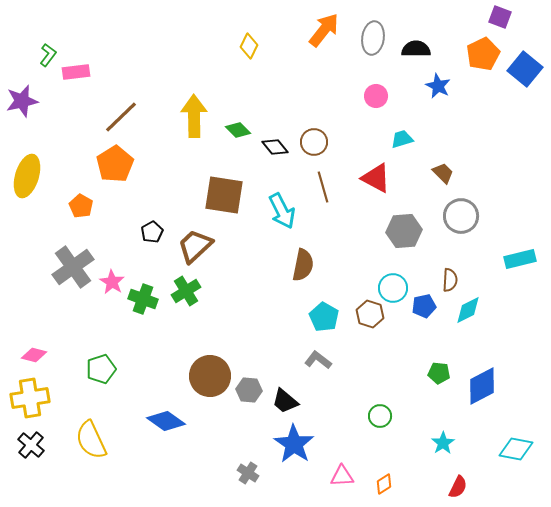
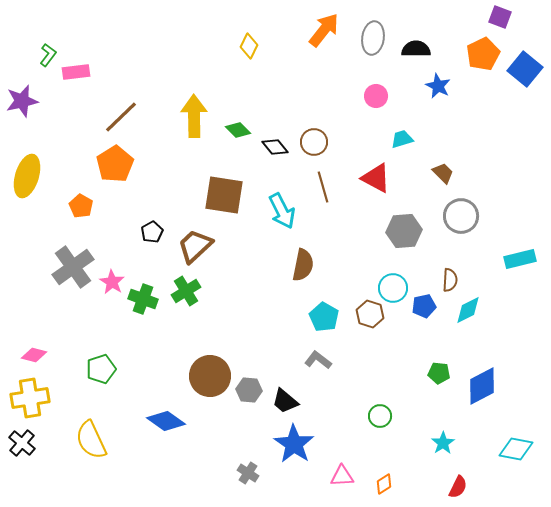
black cross at (31, 445): moved 9 px left, 2 px up
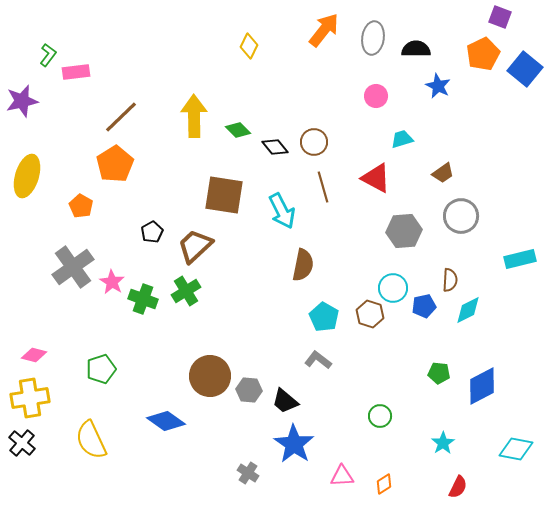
brown trapezoid at (443, 173): rotated 100 degrees clockwise
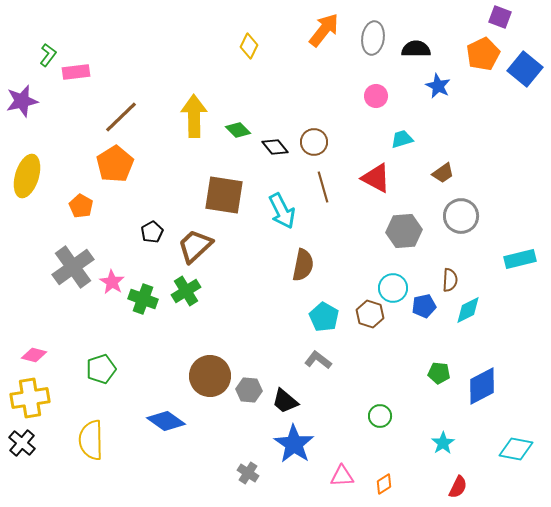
yellow semicircle at (91, 440): rotated 24 degrees clockwise
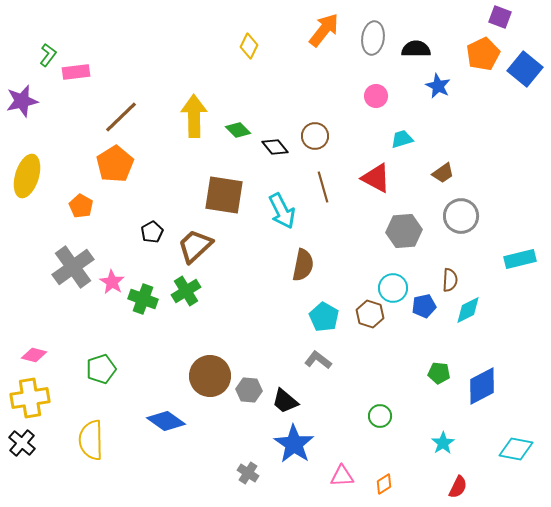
brown circle at (314, 142): moved 1 px right, 6 px up
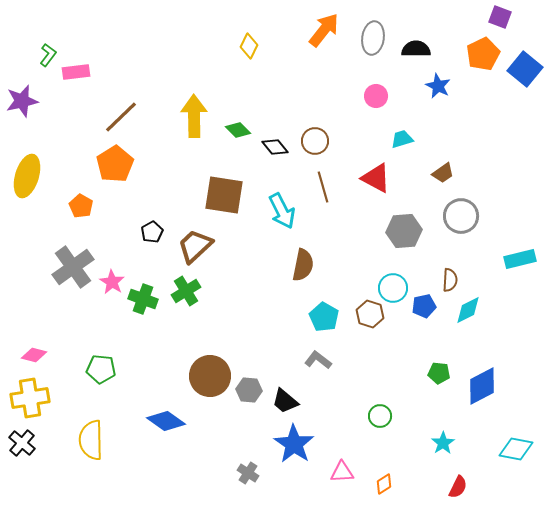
brown circle at (315, 136): moved 5 px down
green pentagon at (101, 369): rotated 24 degrees clockwise
pink triangle at (342, 476): moved 4 px up
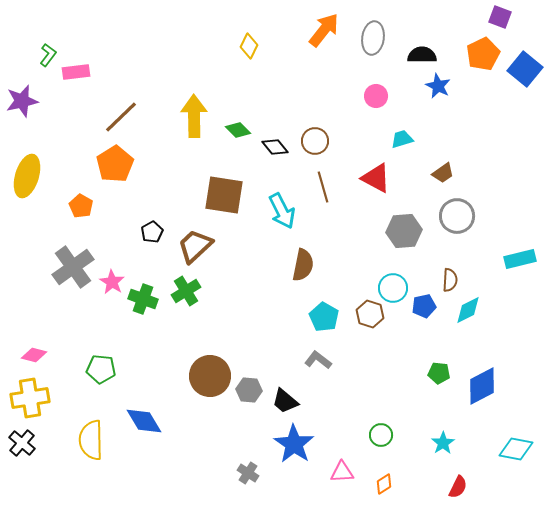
black semicircle at (416, 49): moved 6 px right, 6 px down
gray circle at (461, 216): moved 4 px left
green circle at (380, 416): moved 1 px right, 19 px down
blue diamond at (166, 421): moved 22 px left; rotated 24 degrees clockwise
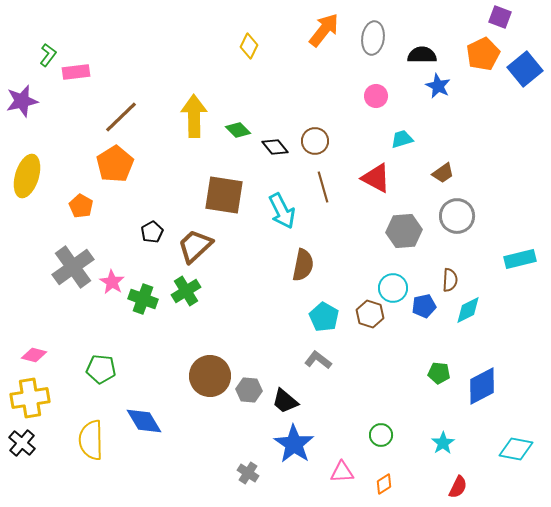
blue square at (525, 69): rotated 12 degrees clockwise
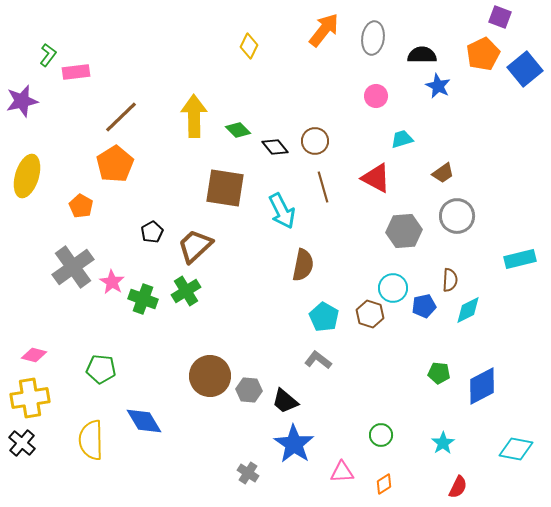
brown square at (224, 195): moved 1 px right, 7 px up
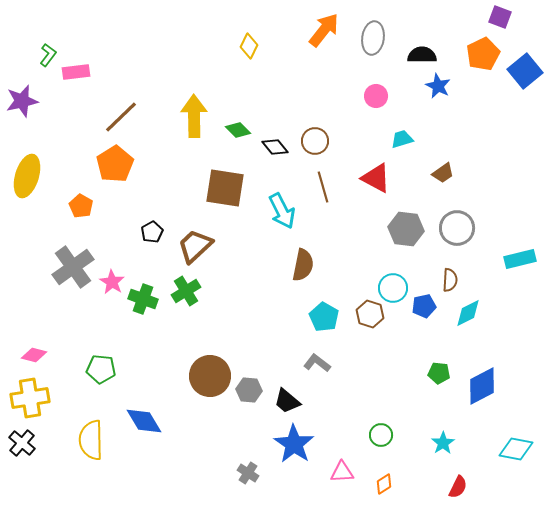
blue square at (525, 69): moved 2 px down
gray circle at (457, 216): moved 12 px down
gray hexagon at (404, 231): moved 2 px right, 2 px up; rotated 12 degrees clockwise
cyan diamond at (468, 310): moved 3 px down
gray L-shape at (318, 360): moved 1 px left, 3 px down
black trapezoid at (285, 401): moved 2 px right
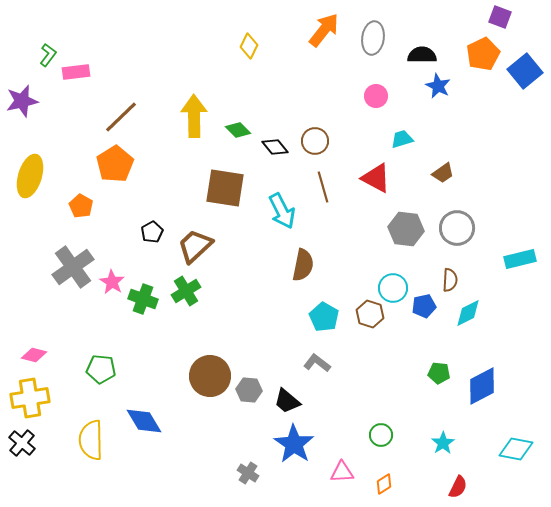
yellow ellipse at (27, 176): moved 3 px right
